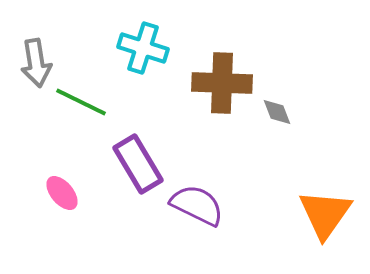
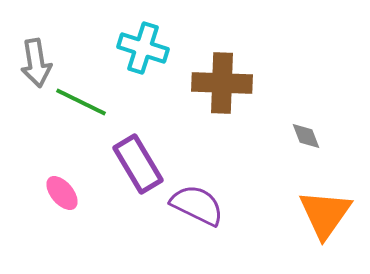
gray diamond: moved 29 px right, 24 px down
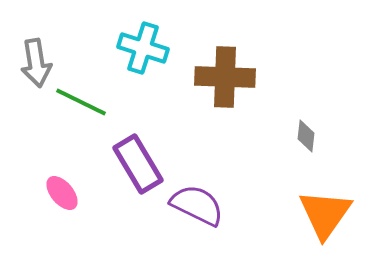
brown cross: moved 3 px right, 6 px up
gray diamond: rotated 28 degrees clockwise
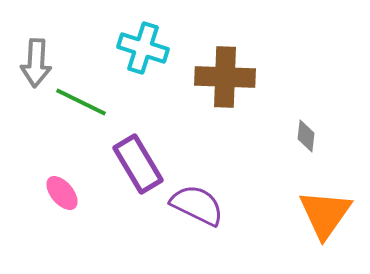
gray arrow: rotated 12 degrees clockwise
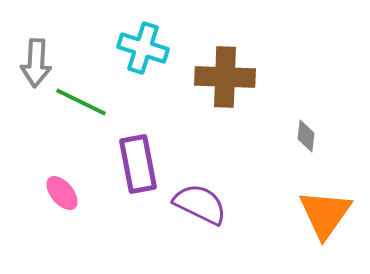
purple rectangle: rotated 20 degrees clockwise
purple semicircle: moved 3 px right, 1 px up
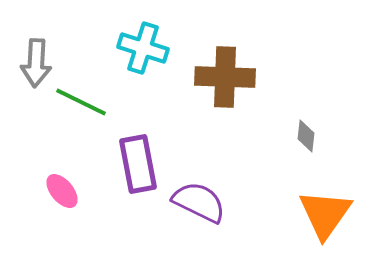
pink ellipse: moved 2 px up
purple semicircle: moved 1 px left, 2 px up
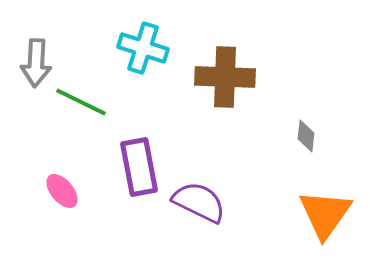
purple rectangle: moved 1 px right, 3 px down
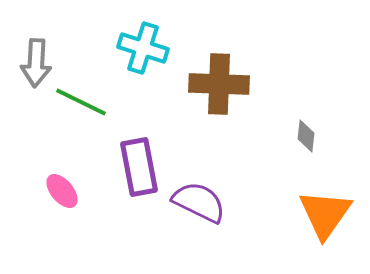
brown cross: moved 6 px left, 7 px down
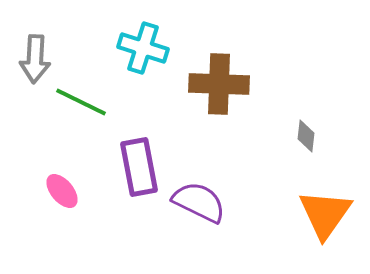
gray arrow: moved 1 px left, 4 px up
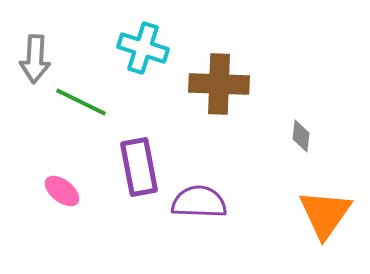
gray diamond: moved 5 px left
pink ellipse: rotated 12 degrees counterclockwise
purple semicircle: rotated 24 degrees counterclockwise
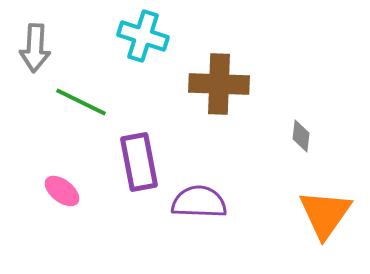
cyan cross: moved 12 px up
gray arrow: moved 11 px up
purple rectangle: moved 5 px up
